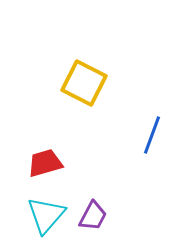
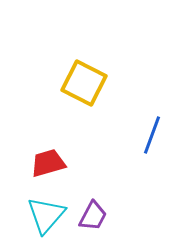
red trapezoid: moved 3 px right
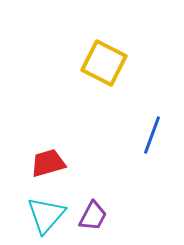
yellow square: moved 20 px right, 20 px up
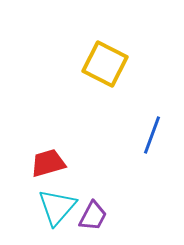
yellow square: moved 1 px right, 1 px down
cyan triangle: moved 11 px right, 8 px up
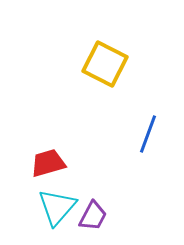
blue line: moved 4 px left, 1 px up
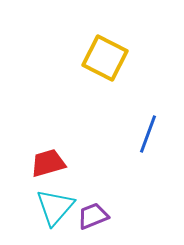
yellow square: moved 6 px up
cyan triangle: moved 2 px left
purple trapezoid: rotated 140 degrees counterclockwise
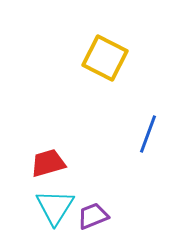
cyan triangle: rotated 9 degrees counterclockwise
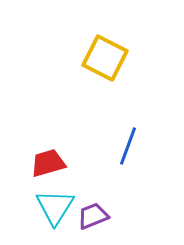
blue line: moved 20 px left, 12 px down
